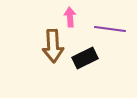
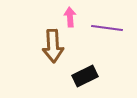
purple line: moved 3 px left, 1 px up
black rectangle: moved 18 px down
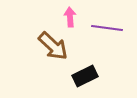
brown arrow: rotated 44 degrees counterclockwise
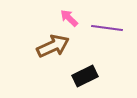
pink arrow: moved 1 px left, 1 px down; rotated 42 degrees counterclockwise
brown arrow: rotated 68 degrees counterclockwise
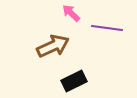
pink arrow: moved 2 px right, 5 px up
black rectangle: moved 11 px left, 5 px down
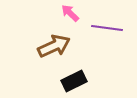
pink arrow: moved 1 px left
brown arrow: moved 1 px right
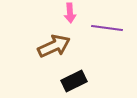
pink arrow: rotated 138 degrees counterclockwise
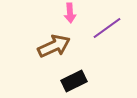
purple line: rotated 44 degrees counterclockwise
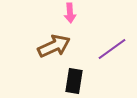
purple line: moved 5 px right, 21 px down
black rectangle: rotated 55 degrees counterclockwise
